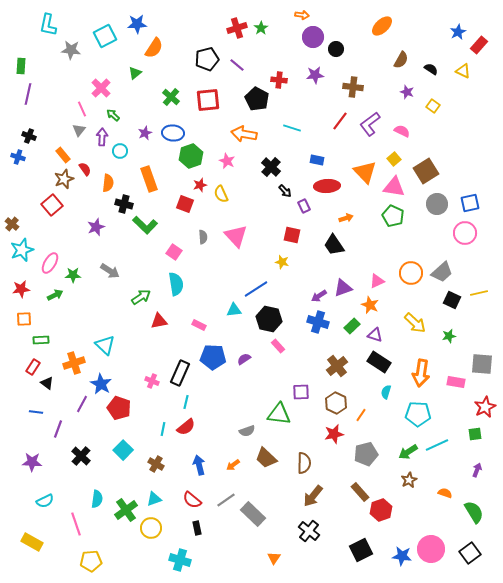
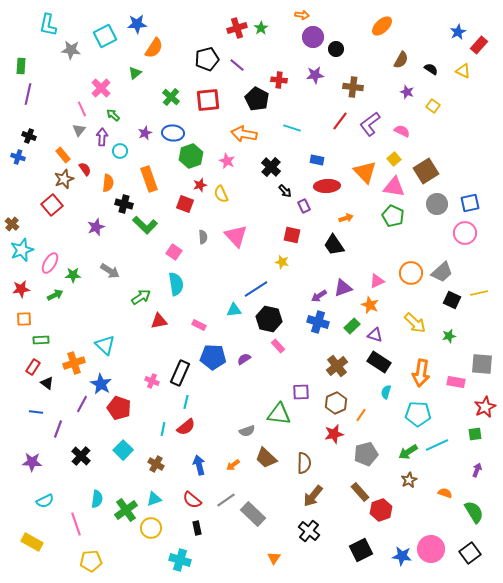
brown hexagon at (336, 403): rotated 10 degrees clockwise
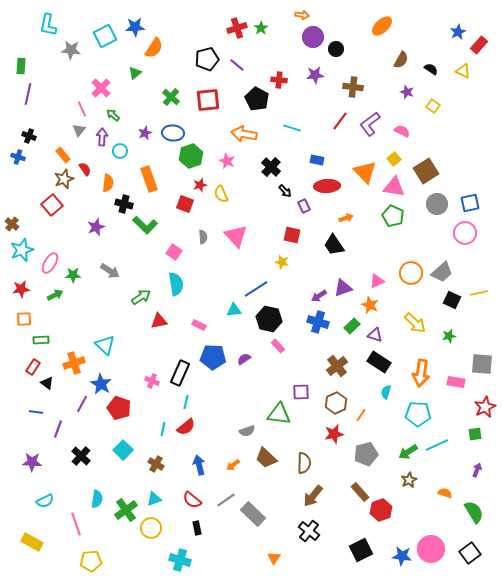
blue star at (137, 24): moved 2 px left, 3 px down
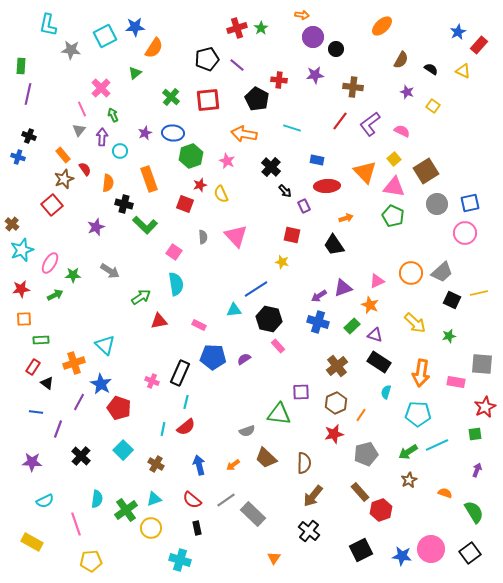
green arrow at (113, 115): rotated 24 degrees clockwise
purple line at (82, 404): moved 3 px left, 2 px up
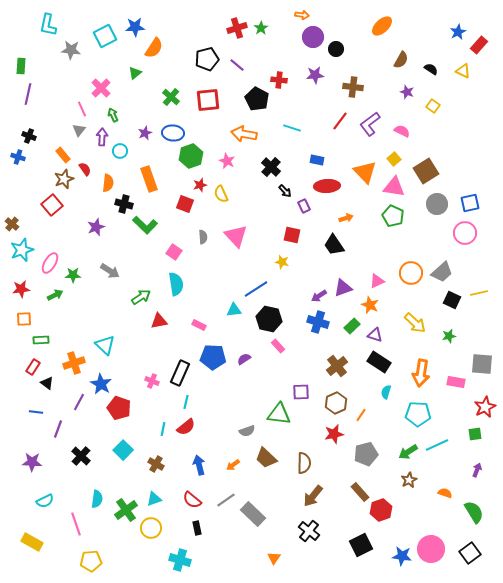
black square at (361, 550): moved 5 px up
